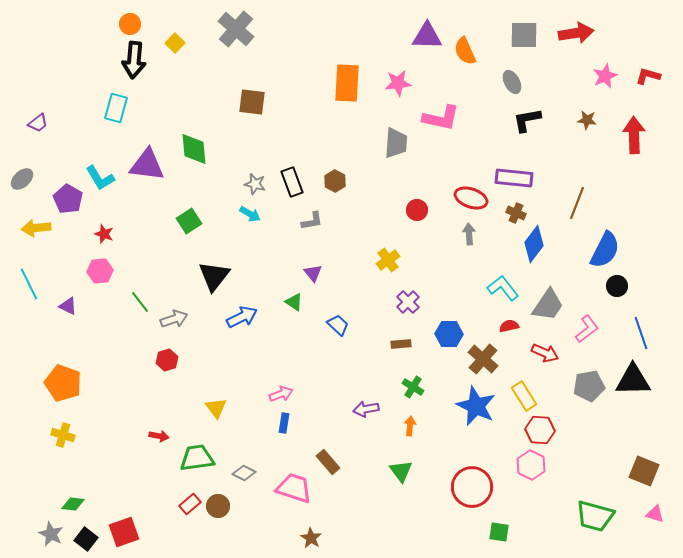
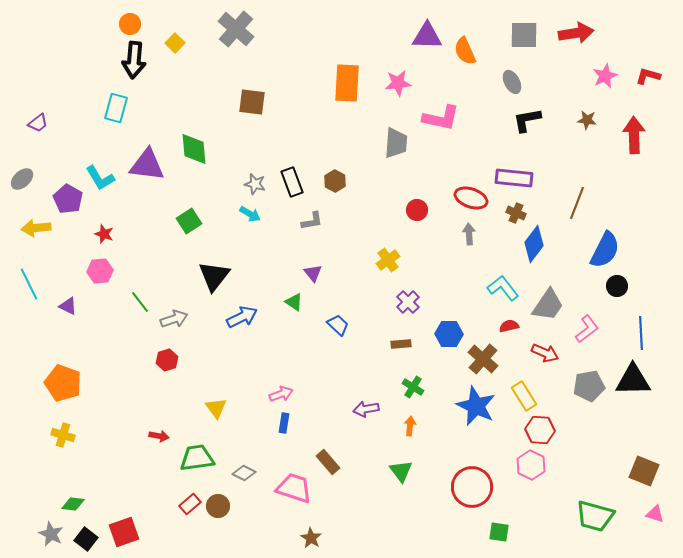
blue line at (641, 333): rotated 16 degrees clockwise
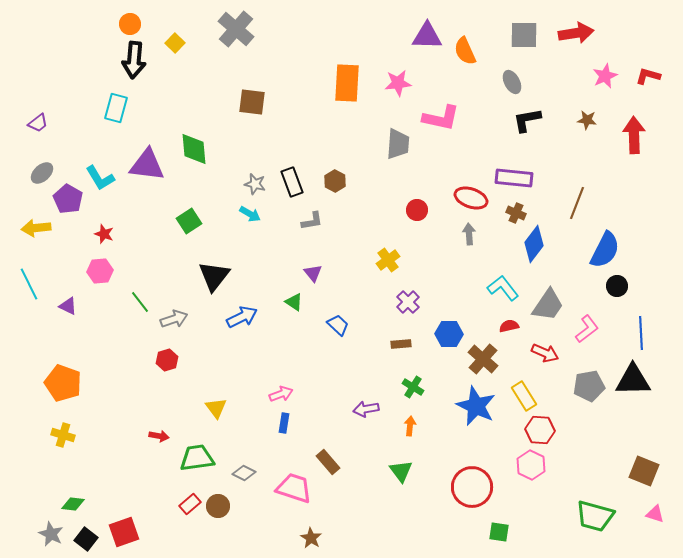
gray trapezoid at (396, 143): moved 2 px right, 1 px down
gray ellipse at (22, 179): moved 20 px right, 6 px up
